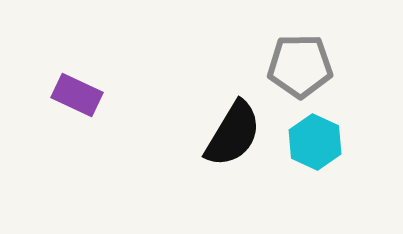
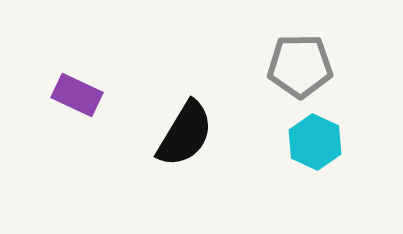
black semicircle: moved 48 px left
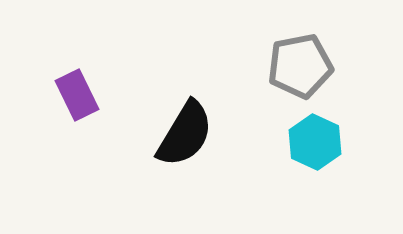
gray pentagon: rotated 10 degrees counterclockwise
purple rectangle: rotated 39 degrees clockwise
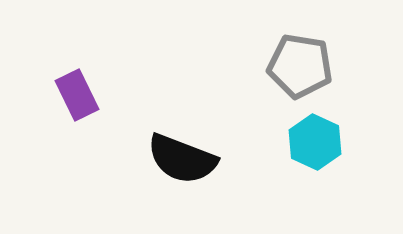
gray pentagon: rotated 20 degrees clockwise
black semicircle: moved 3 px left, 25 px down; rotated 80 degrees clockwise
